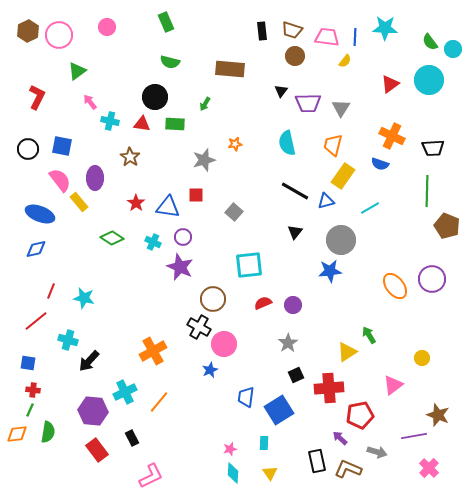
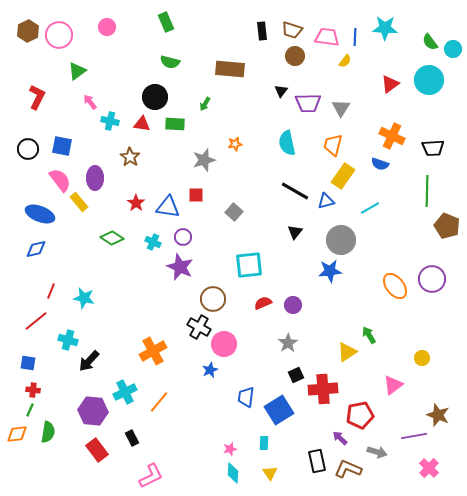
red cross at (329, 388): moved 6 px left, 1 px down
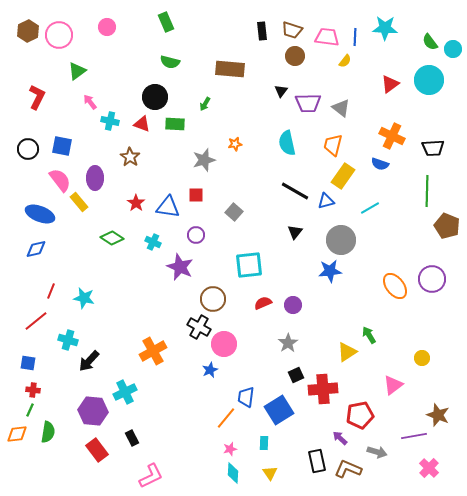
gray triangle at (341, 108): rotated 24 degrees counterclockwise
red triangle at (142, 124): rotated 12 degrees clockwise
purple circle at (183, 237): moved 13 px right, 2 px up
orange line at (159, 402): moved 67 px right, 16 px down
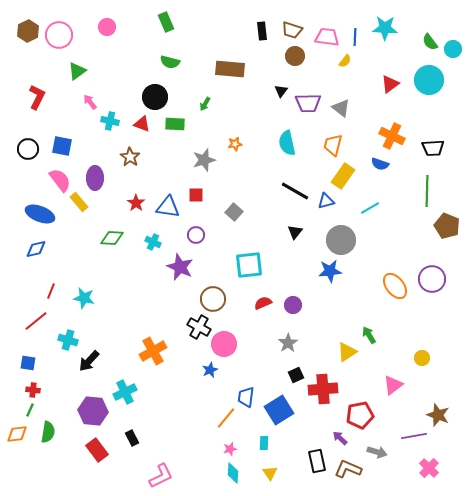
green diamond at (112, 238): rotated 30 degrees counterclockwise
pink L-shape at (151, 476): moved 10 px right
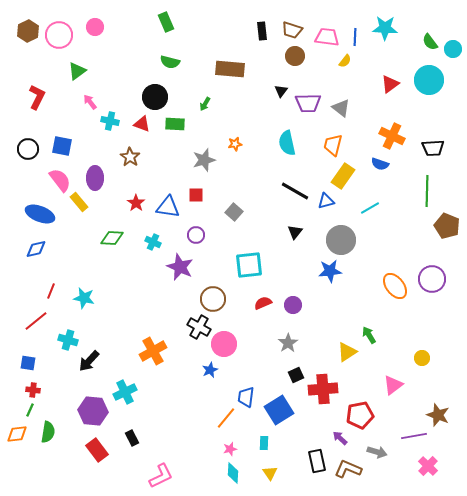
pink circle at (107, 27): moved 12 px left
pink cross at (429, 468): moved 1 px left, 2 px up
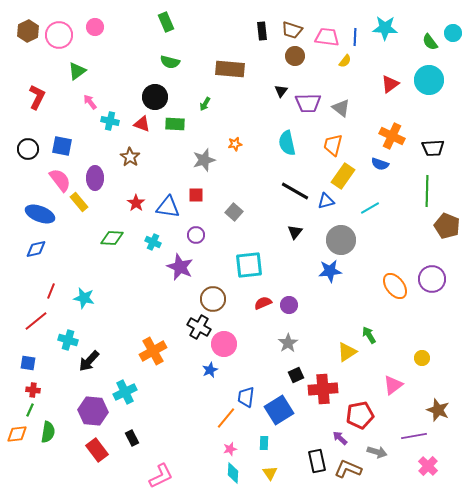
cyan circle at (453, 49): moved 16 px up
purple circle at (293, 305): moved 4 px left
brown star at (438, 415): moved 5 px up
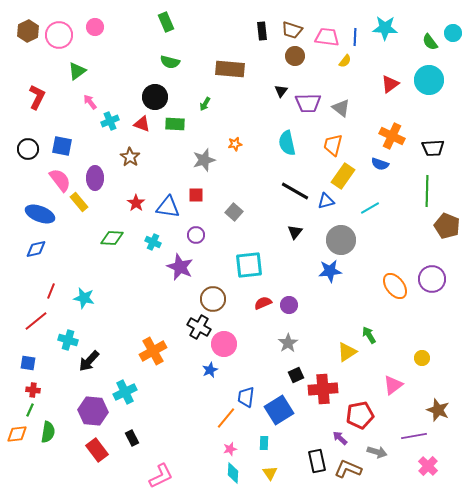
cyan cross at (110, 121): rotated 36 degrees counterclockwise
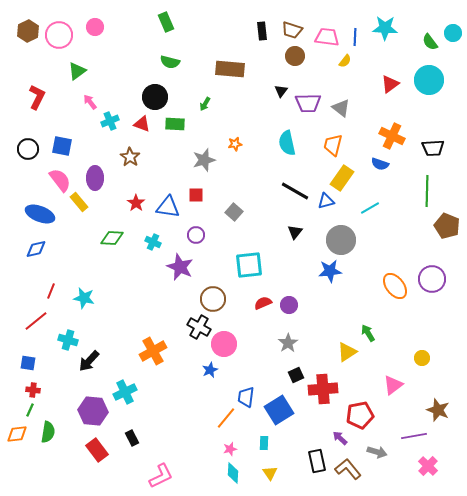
yellow rectangle at (343, 176): moved 1 px left, 2 px down
green arrow at (369, 335): moved 1 px left, 2 px up
brown L-shape at (348, 469): rotated 28 degrees clockwise
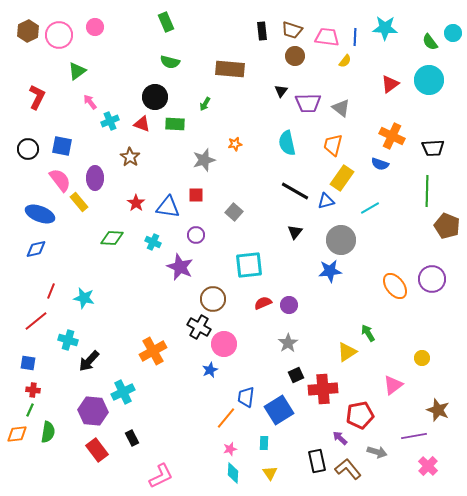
cyan cross at (125, 392): moved 2 px left
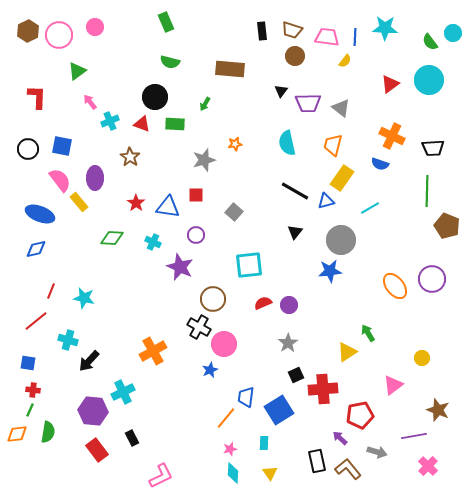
red L-shape at (37, 97): rotated 25 degrees counterclockwise
